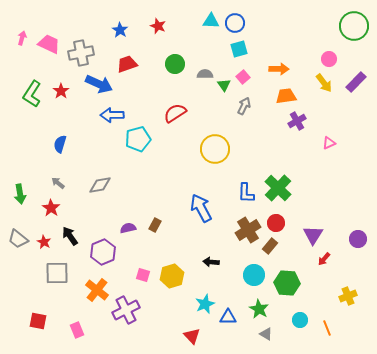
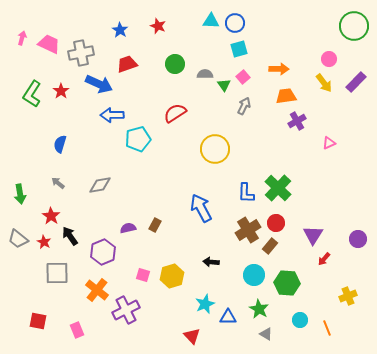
red star at (51, 208): moved 8 px down
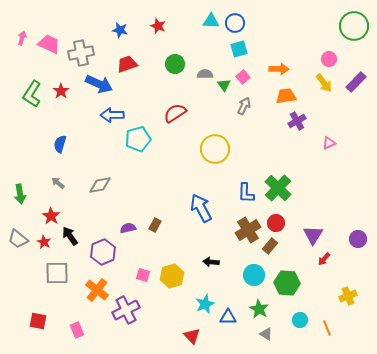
blue star at (120, 30): rotated 21 degrees counterclockwise
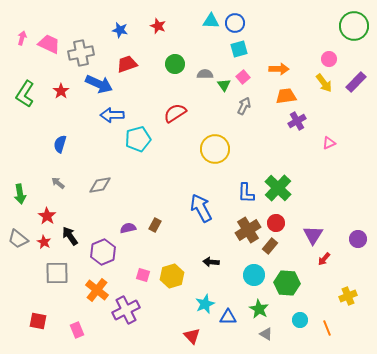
green L-shape at (32, 94): moved 7 px left
red star at (51, 216): moved 4 px left
